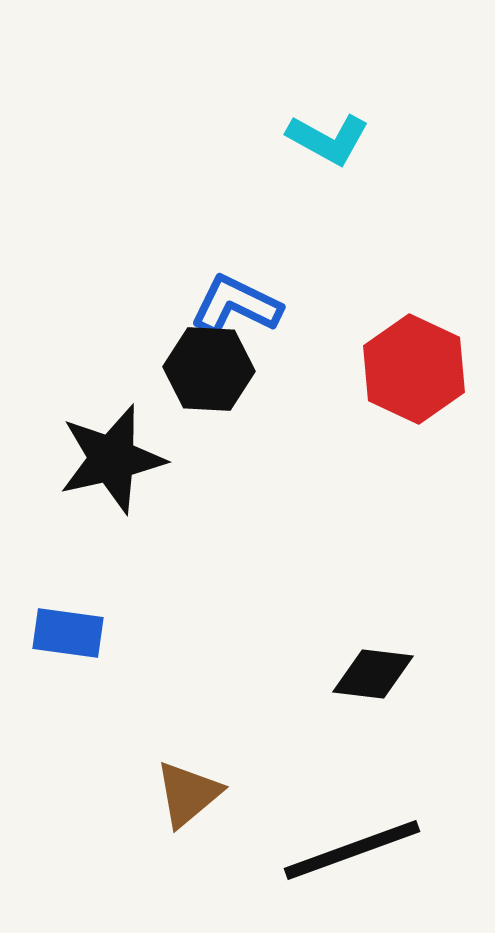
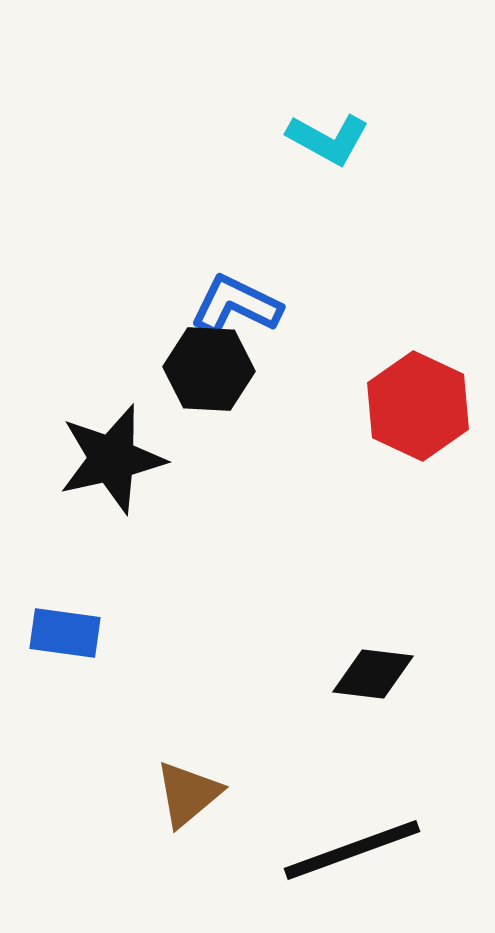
red hexagon: moved 4 px right, 37 px down
blue rectangle: moved 3 px left
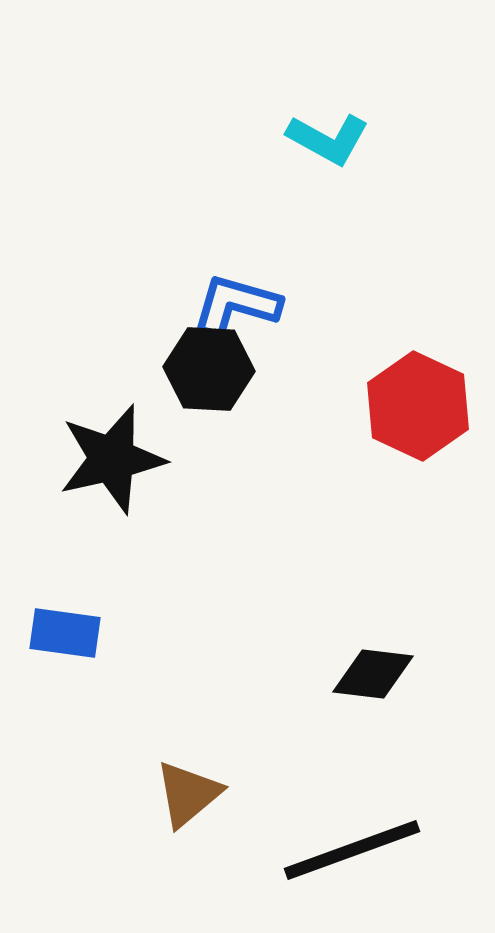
blue L-shape: rotated 10 degrees counterclockwise
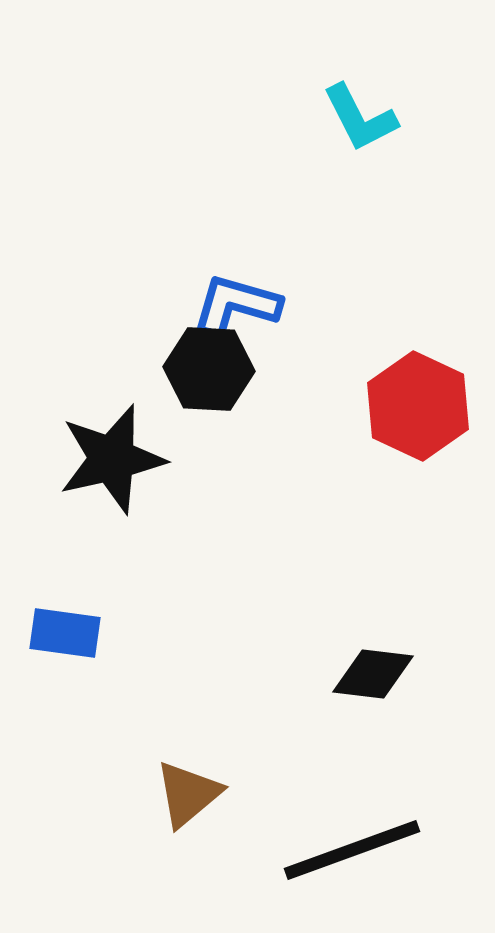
cyan L-shape: moved 32 px right, 21 px up; rotated 34 degrees clockwise
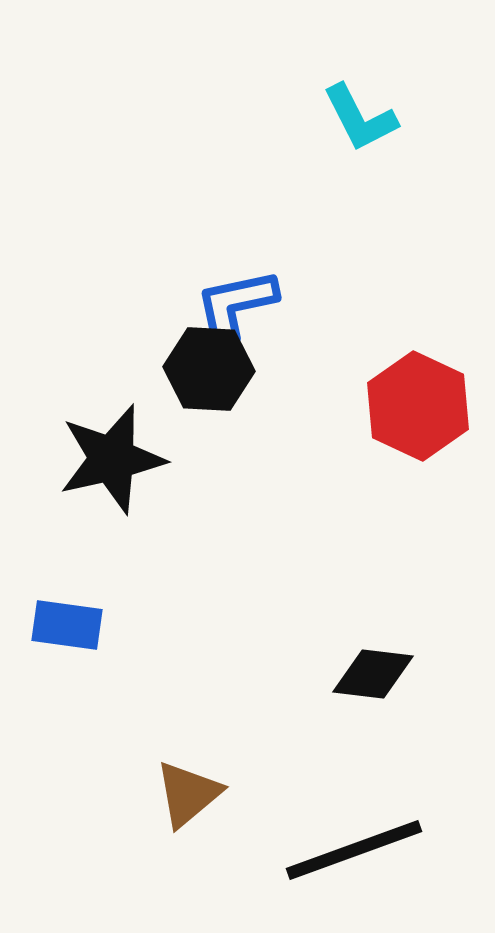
blue L-shape: rotated 28 degrees counterclockwise
blue rectangle: moved 2 px right, 8 px up
black line: moved 2 px right
